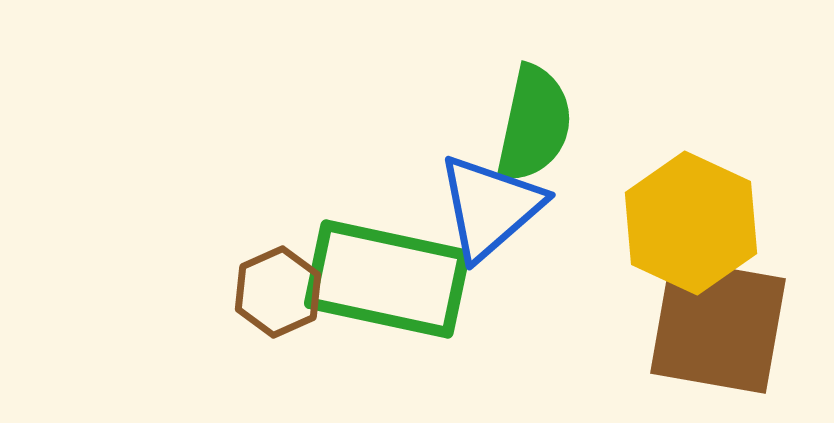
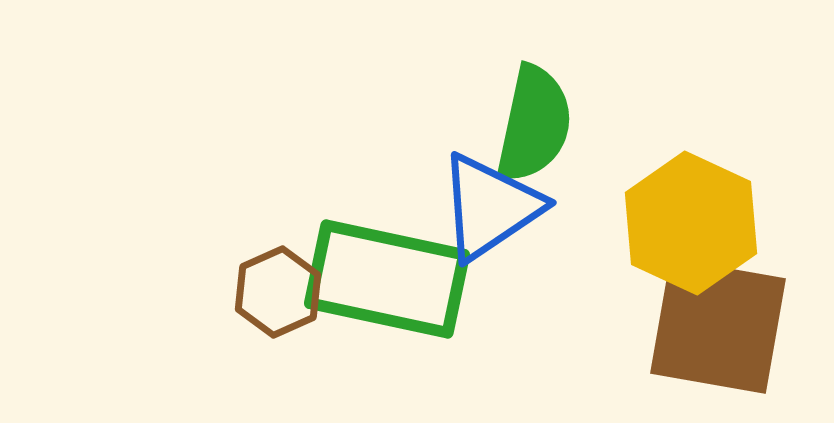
blue triangle: rotated 7 degrees clockwise
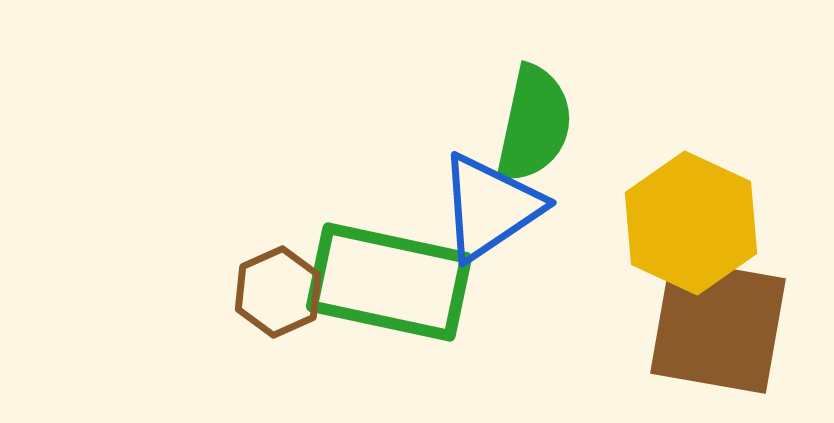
green rectangle: moved 2 px right, 3 px down
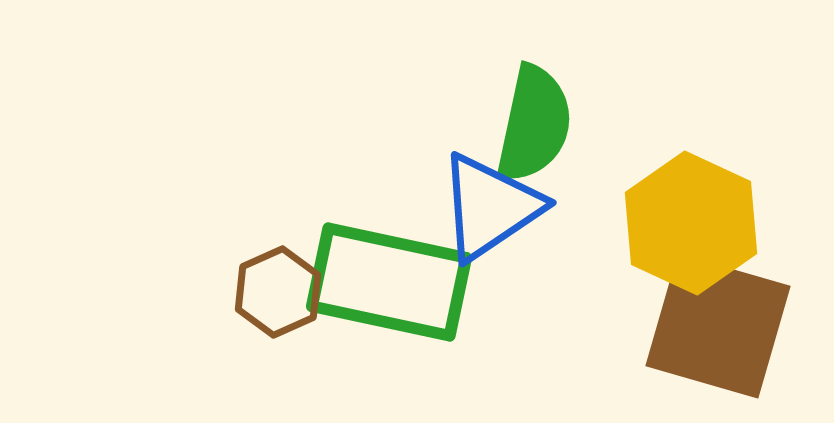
brown square: rotated 6 degrees clockwise
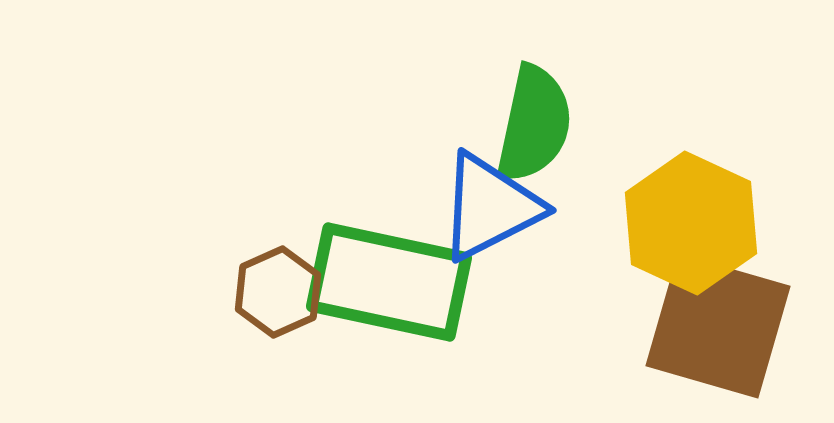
blue triangle: rotated 7 degrees clockwise
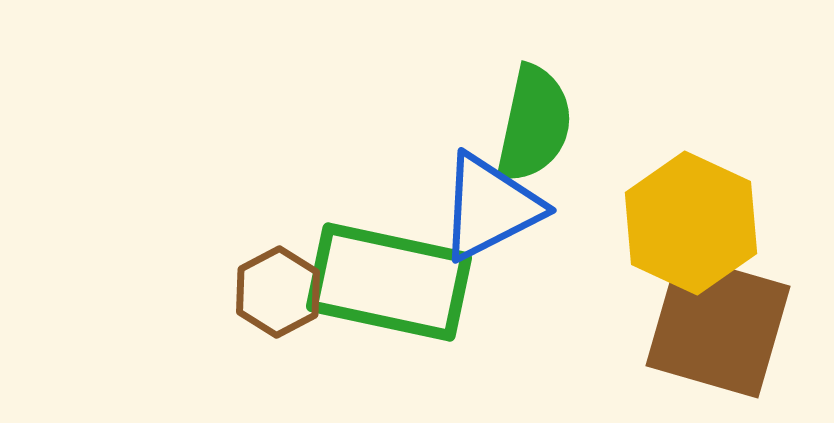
brown hexagon: rotated 4 degrees counterclockwise
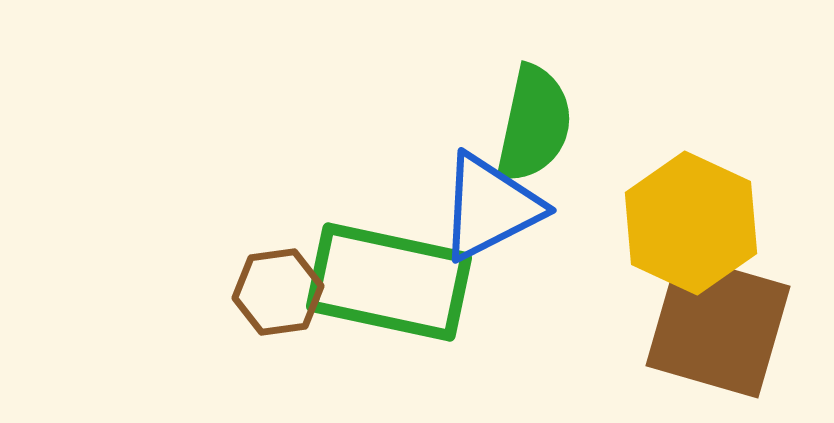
brown hexagon: rotated 20 degrees clockwise
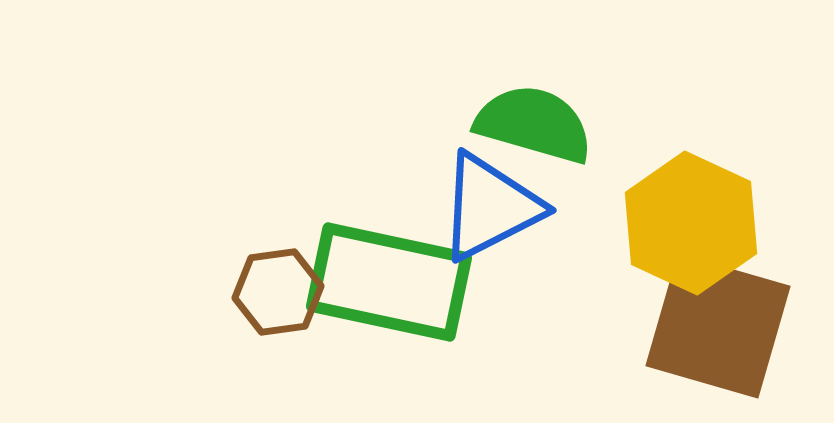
green semicircle: rotated 86 degrees counterclockwise
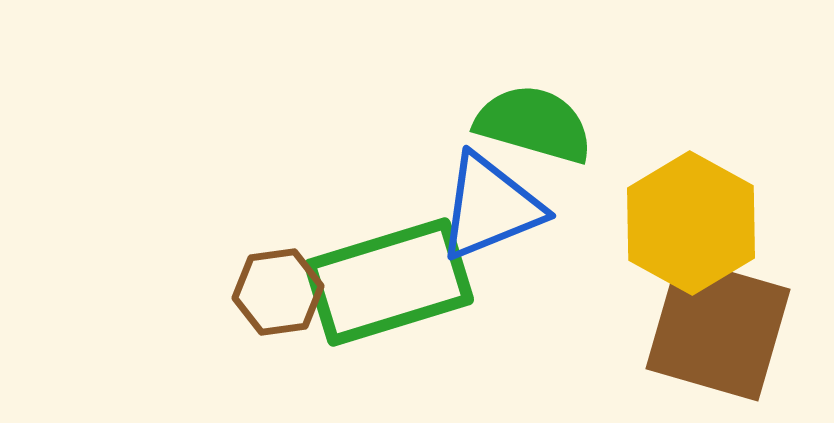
blue triangle: rotated 5 degrees clockwise
yellow hexagon: rotated 4 degrees clockwise
green rectangle: rotated 29 degrees counterclockwise
brown square: moved 3 px down
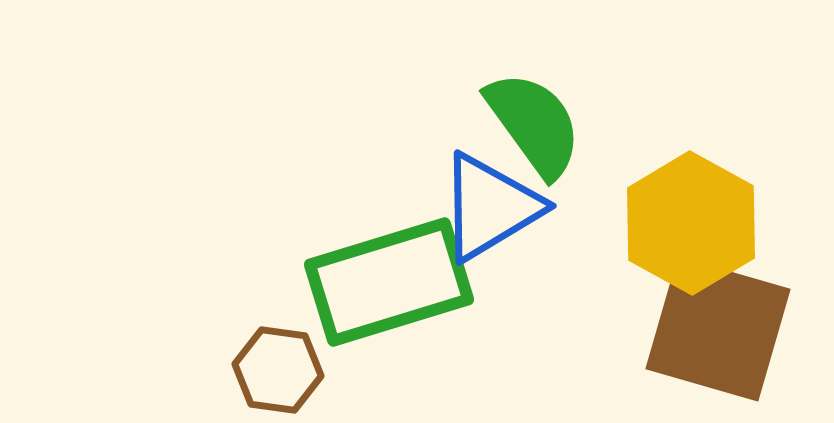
green semicircle: rotated 38 degrees clockwise
blue triangle: rotated 9 degrees counterclockwise
brown hexagon: moved 78 px down; rotated 16 degrees clockwise
